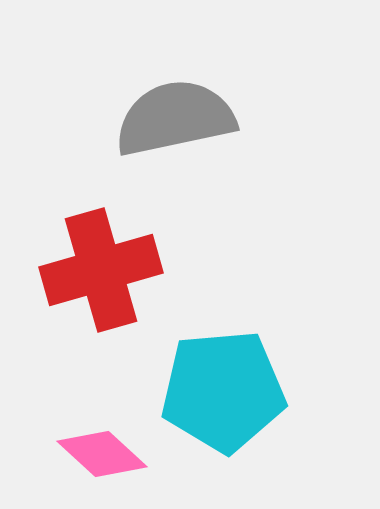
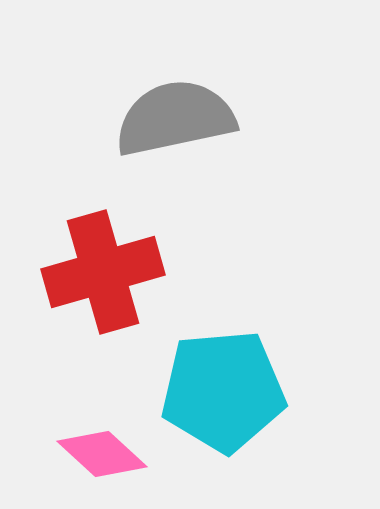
red cross: moved 2 px right, 2 px down
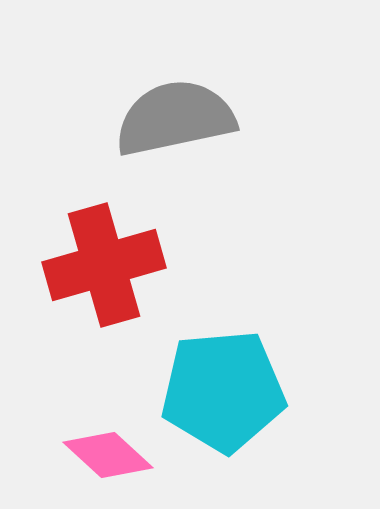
red cross: moved 1 px right, 7 px up
pink diamond: moved 6 px right, 1 px down
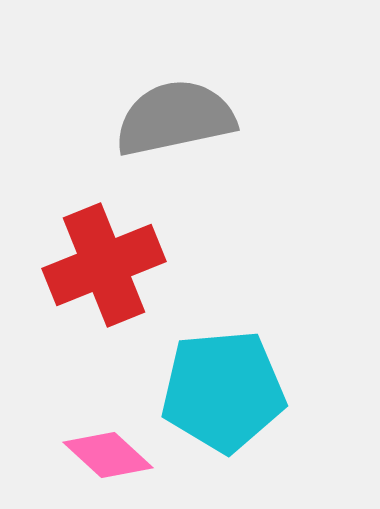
red cross: rotated 6 degrees counterclockwise
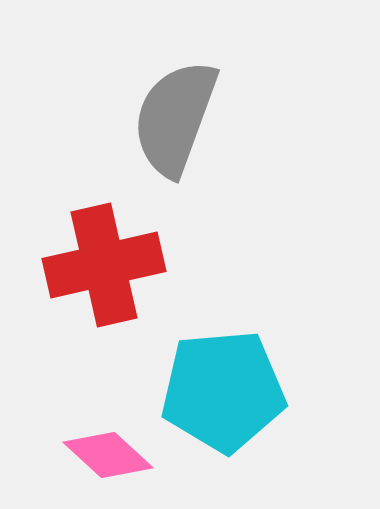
gray semicircle: rotated 58 degrees counterclockwise
red cross: rotated 9 degrees clockwise
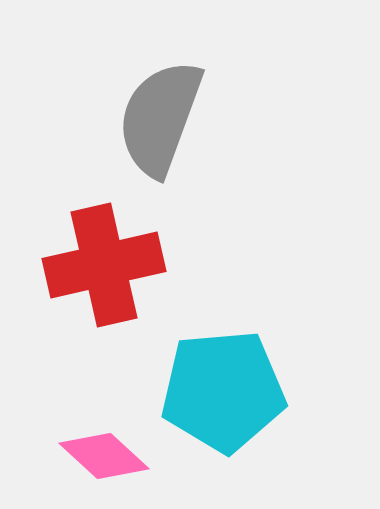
gray semicircle: moved 15 px left
pink diamond: moved 4 px left, 1 px down
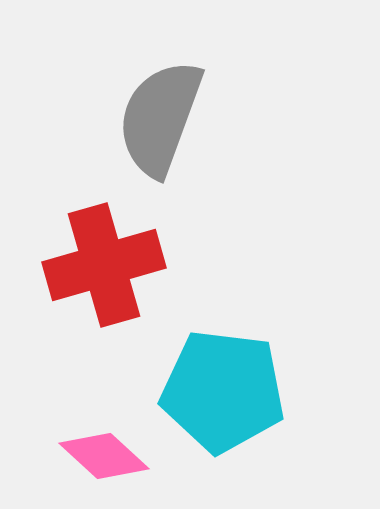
red cross: rotated 3 degrees counterclockwise
cyan pentagon: rotated 12 degrees clockwise
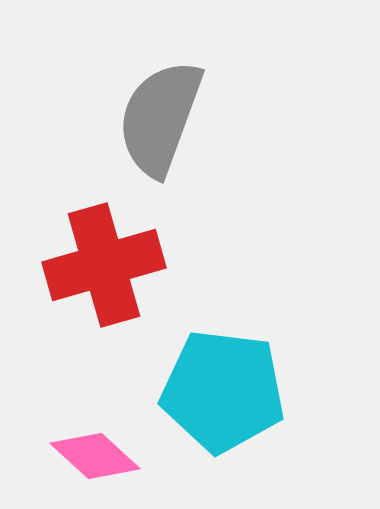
pink diamond: moved 9 px left
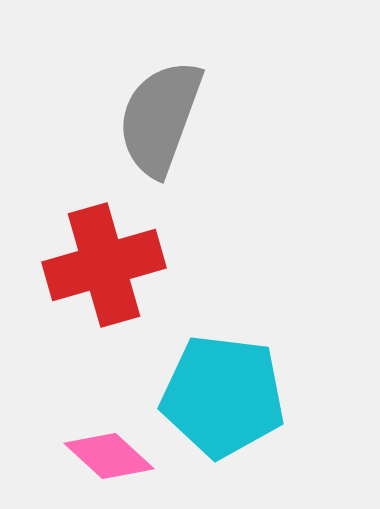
cyan pentagon: moved 5 px down
pink diamond: moved 14 px right
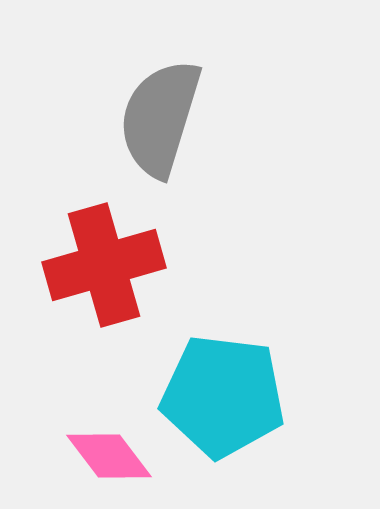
gray semicircle: rotated 3 degrees counterclockwise
pink diamond: rotated 10 degrees clockwise
